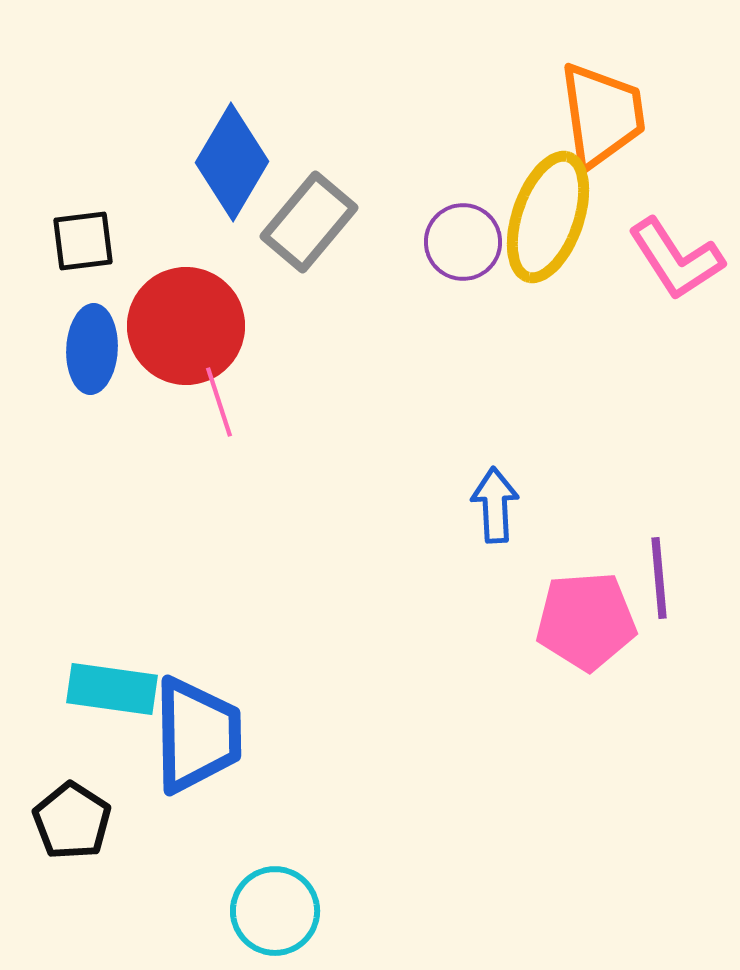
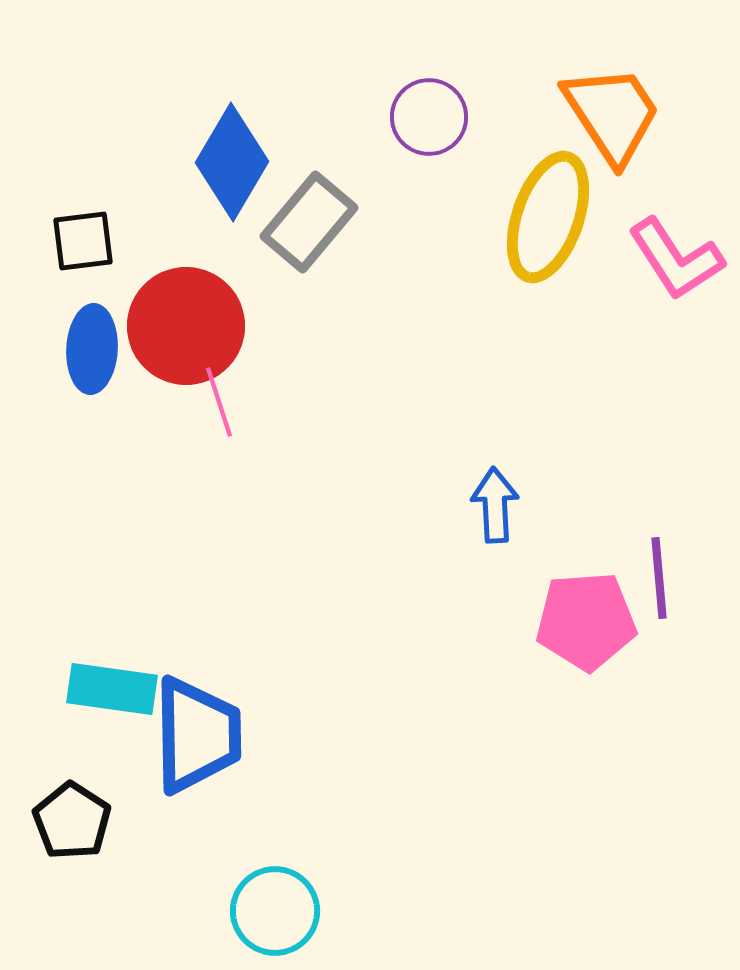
orange trapezoid: moved 10 px right, 1 px up; rotated 25 degrees counterclockwise
purple circle: moved 34 px left, 125 px up
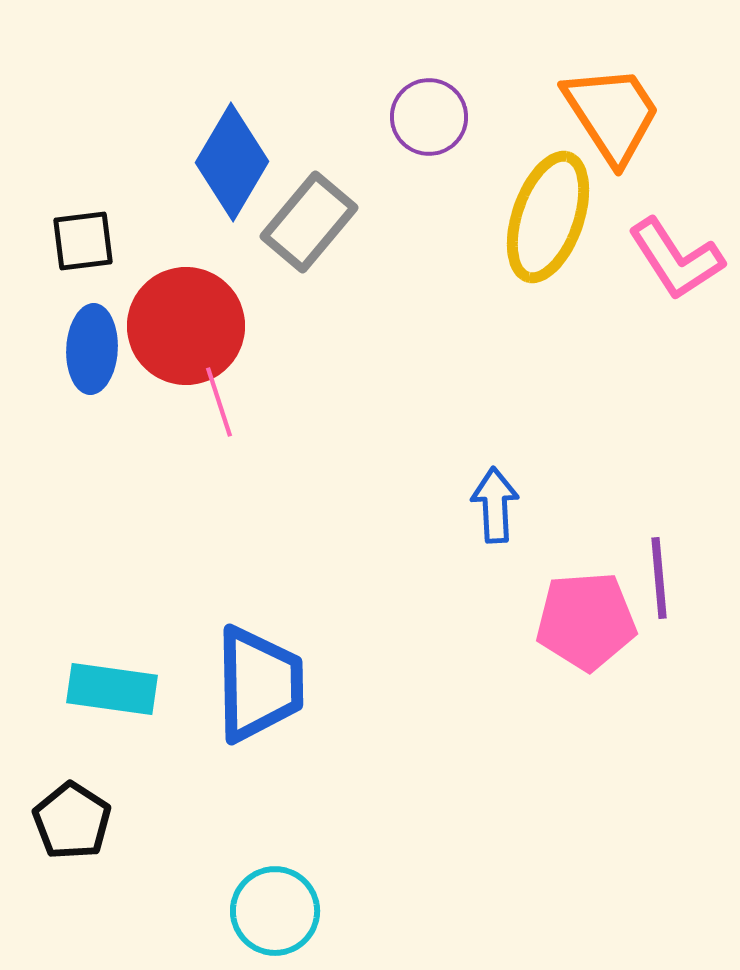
blue trapezoid: moved 62 px right, 51 px up
